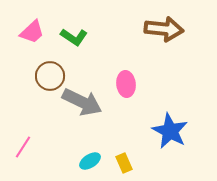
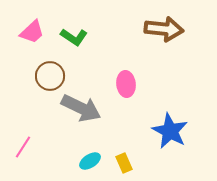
gray arrow: moved 1 px left, 6 px down
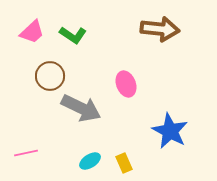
brown arrow: moved 4 px left
green L-shape: moved 1 px left, 2 px up
pink ellipse: rotated 15 degrees counterclockwise
pink line: moved 3 px right, 6 px down; rotated 45 degrees clockwise
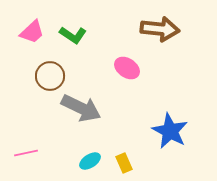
pink ellipse: moved 1 px right, 16 px up; rotated 35 degrees counterclockwise
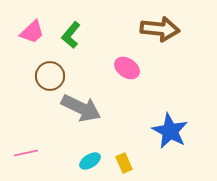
green L-shape: moved 2 px left; rotated 96 degrees clockwise
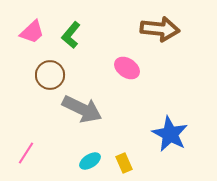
brown circle: moved 1 px up
gray arrow: moved 1 px right, 1 px down
blue star: moved 3 px down
pink line: rotated 45 degrees counterclockwise
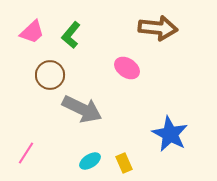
brown arrow: moved 2 px left, 1 px up
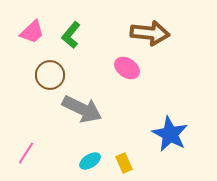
brown arrow: moved 8 px left, 5 px down
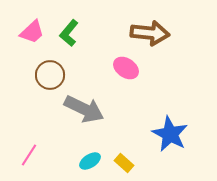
green L-shape: moved 2 px left, 2 px up
pink ellipse: moved 1 px left
gray arrow: moved 2 px right
pink line: moved 3 px right, 2 px down
yellow rectangle: rotated 24 degrees counterclockwise
